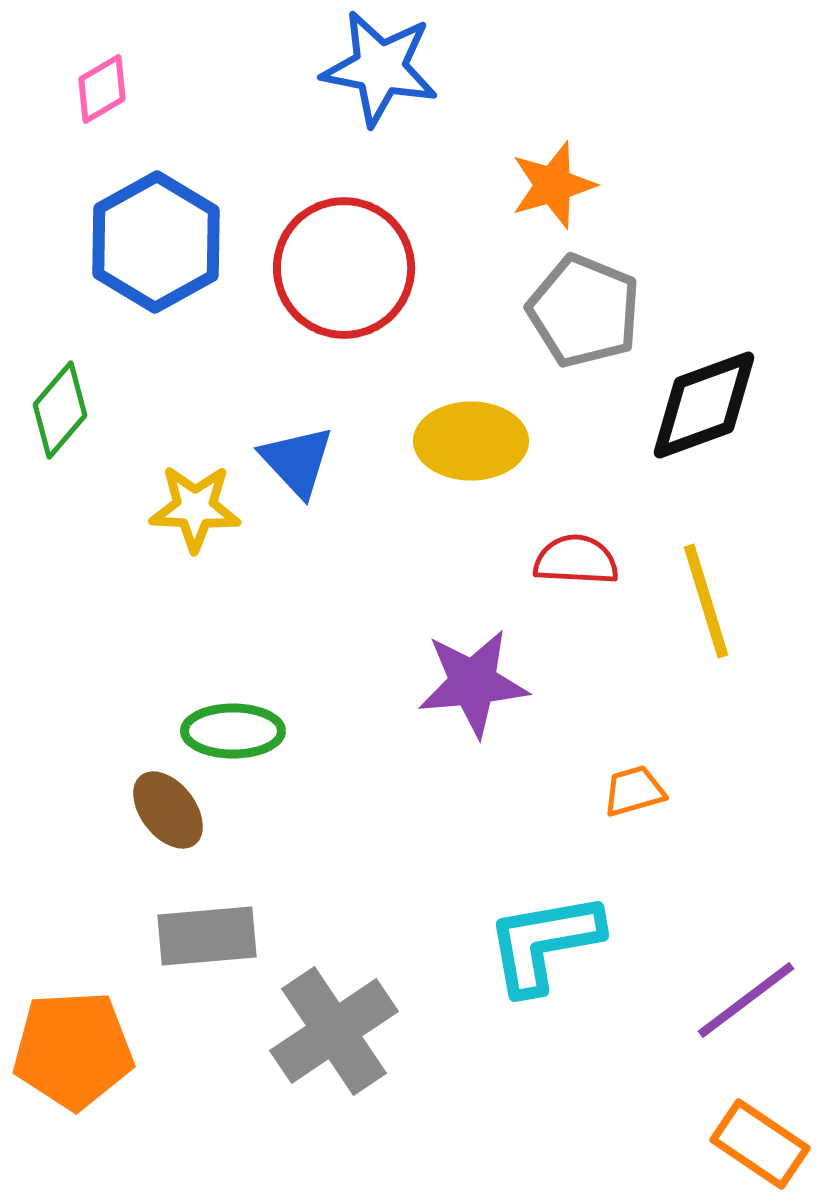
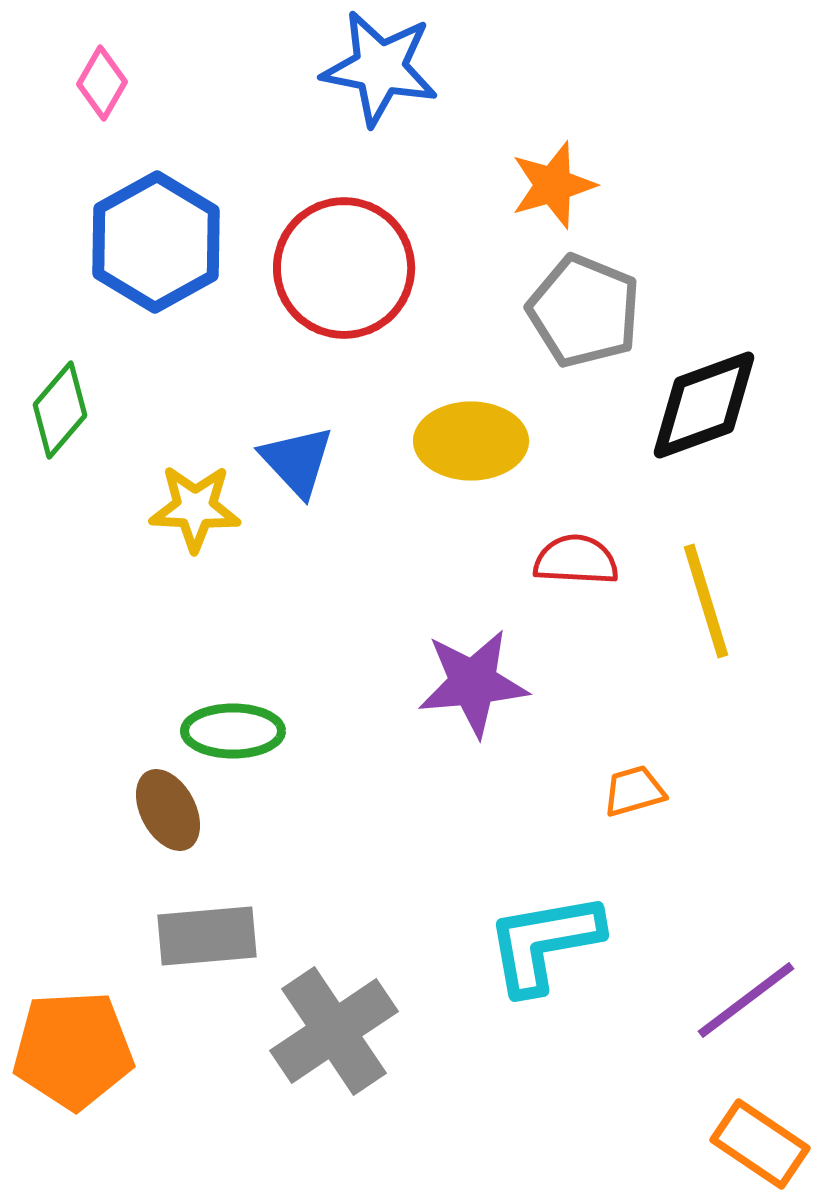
pink diamond: moved 6 px up; rotated 30 degrees counterclockwise
brown ellipse: rotated 10 degrees clockwise
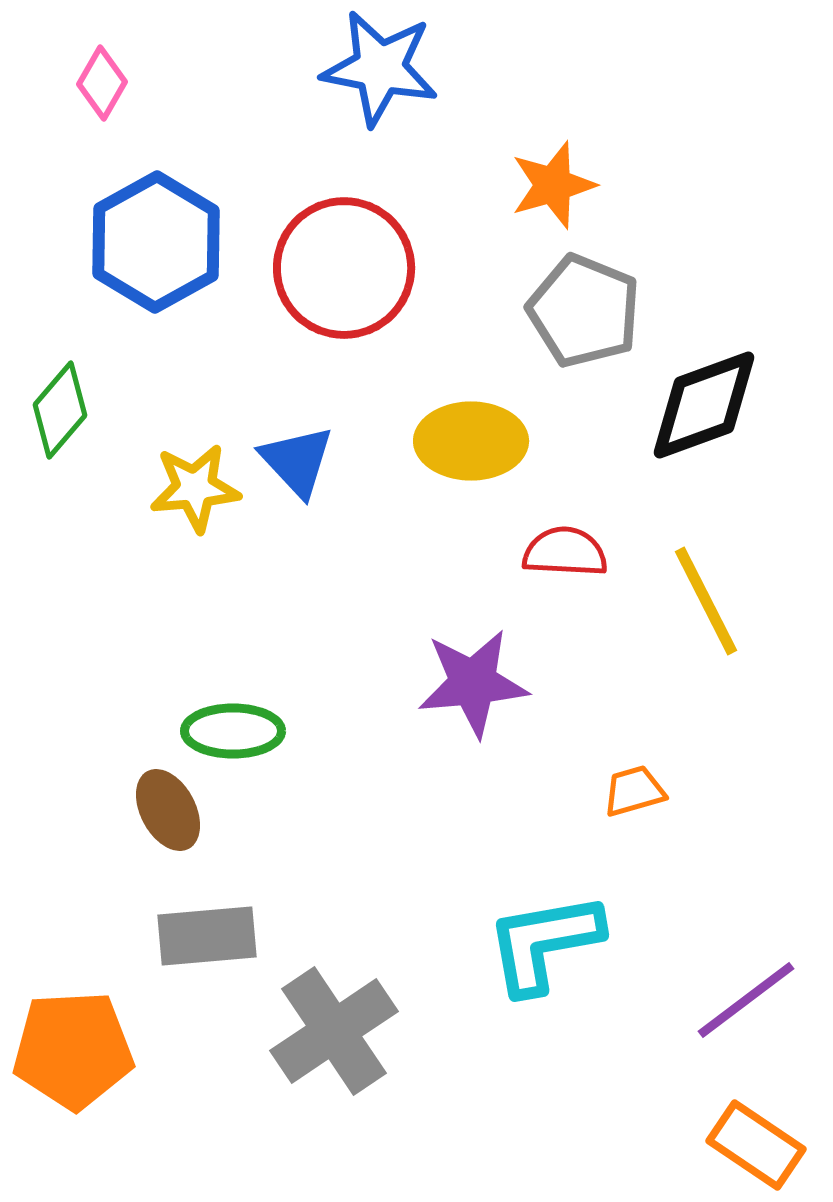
yellow star: moved 20 px up; rotated 8 degrees counterclockwise
red semicircle: moved 11 px left, 8 px up
yellow line: rotated 10 degrees counterclockwise
orange rectangle: moved 4 px left, 1 px down
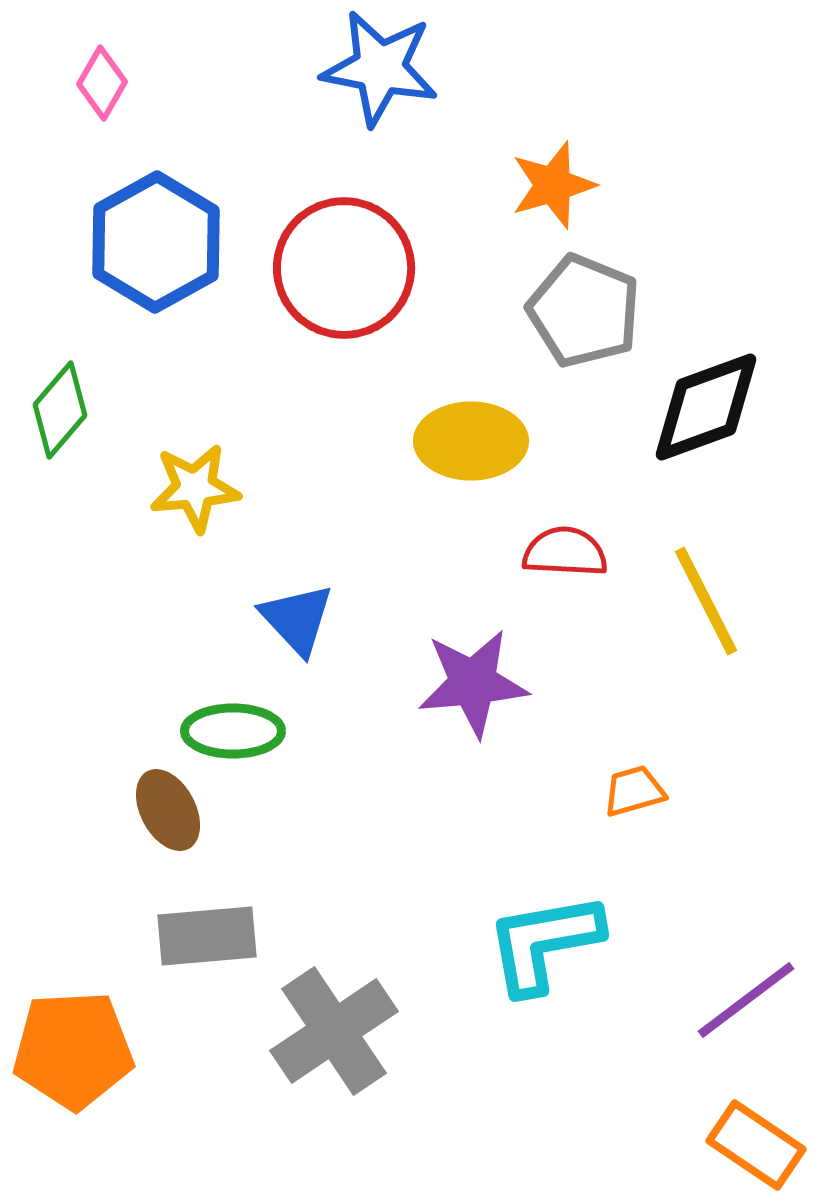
black diamond: moved 2 px right, 2 px down
blue triangle: moved 158 px down
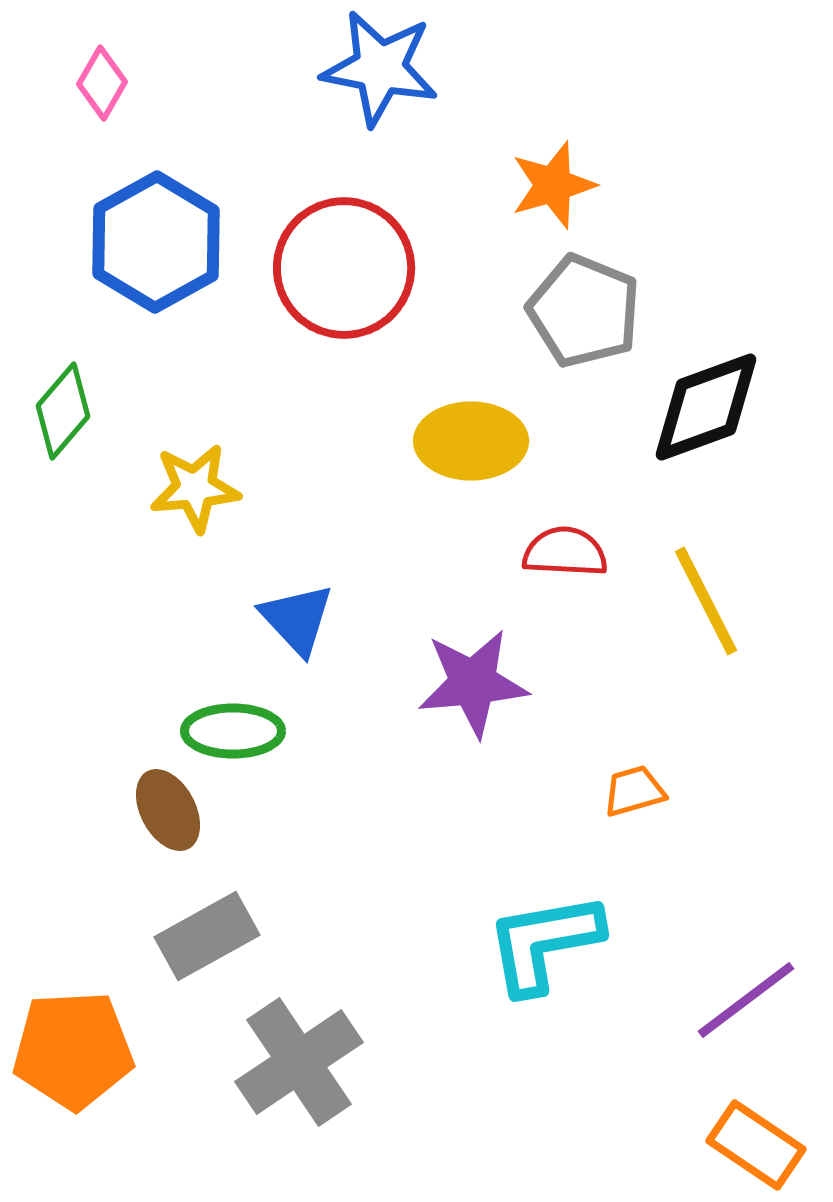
green diamond: moved 3 px right, 1 px down
gray rectangle: rotated 24 degrees counterclockwise
gray cross: moved 35 px left, 31 px down
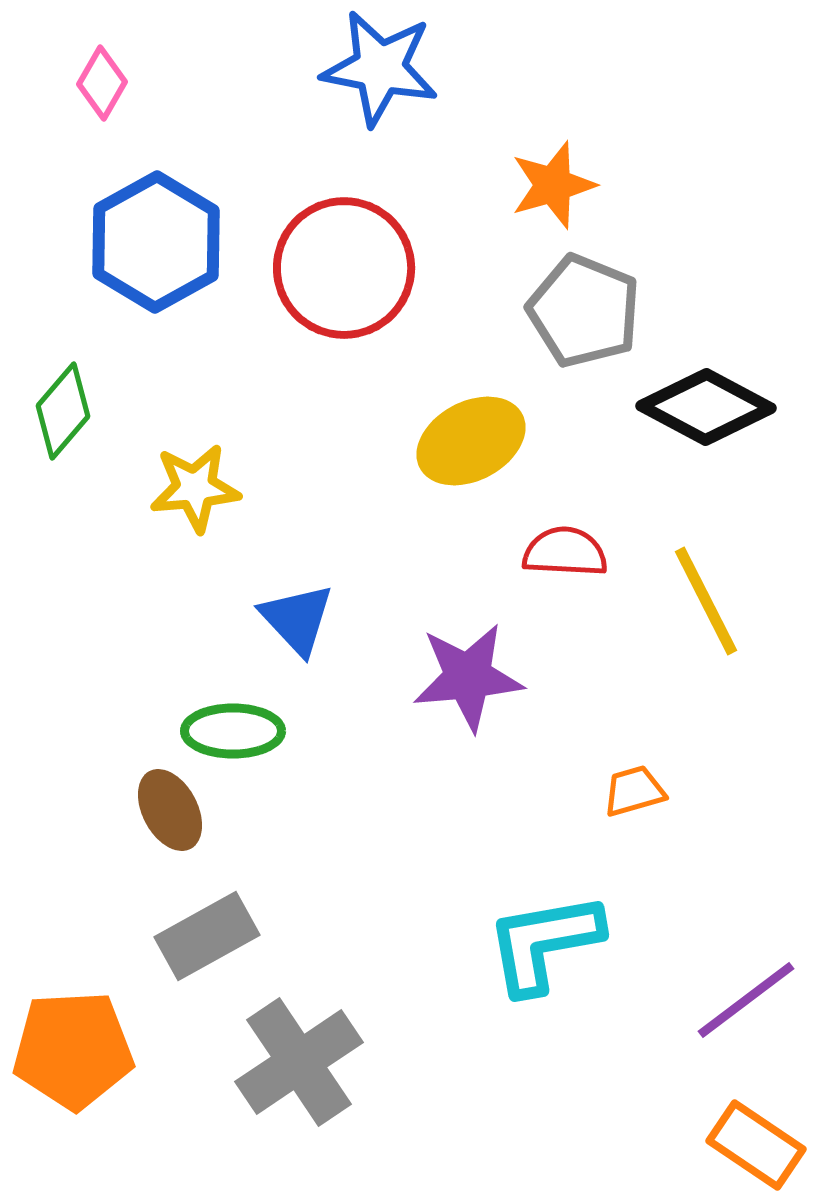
black diamond: rotated 48 degrees clockwise
yellow ellipse: rotated 28 degrees counterclockwise
purple star: moved 5 px left, 6 px up
brown ellipse: moved 2 px right
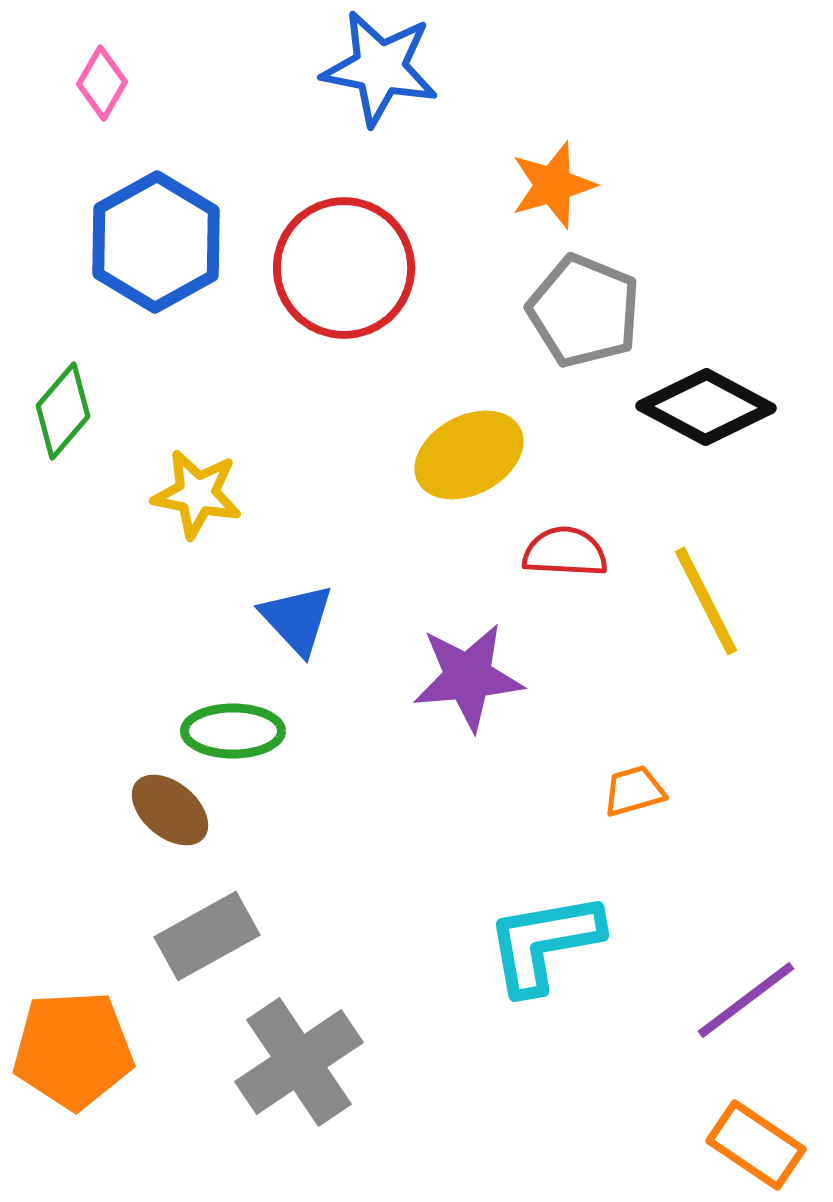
yellow ellipse: moved 2 px left, 14 px down
yellow star: moved 2 px right, 6 px down; rotated 16 degrees clockwise
brown ellipse: rotated 22 degrees counterclockwise
